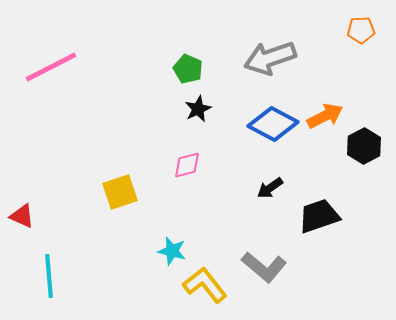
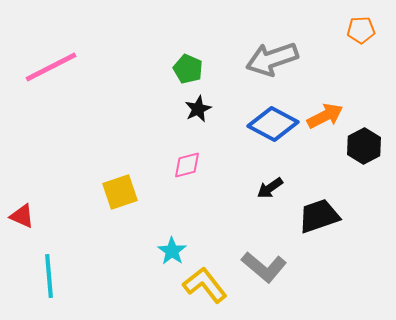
gray arrow: moved 2 px right, 1 px down
cyan star: rotated 20 degrees clockwise
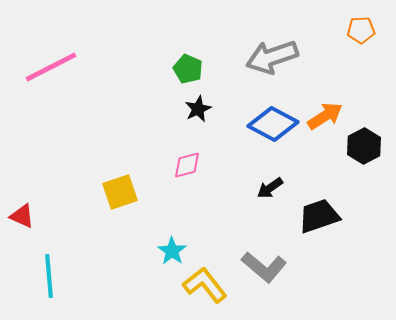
gray arrow: moved 2 px up
orange arrow: rotated 6 degrees counterclockwise
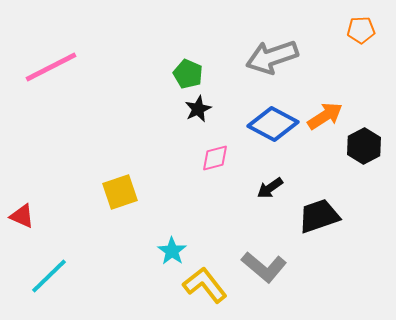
green pentagon: moved 5 px down
pink diamond: moved 28 px right, 7 px up
cyan line: rotated 51 degrees clockwise
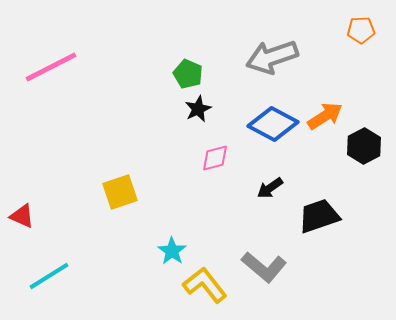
cyan line: rotated 12 degrees clockwise
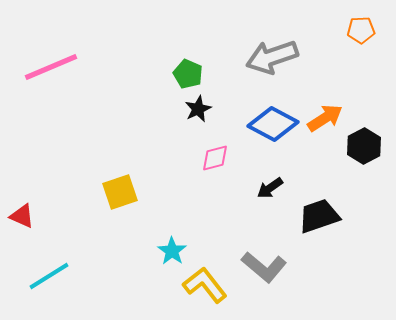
pink line: rotated 4 degrees clockwise
orange arrow: moved 2 px down
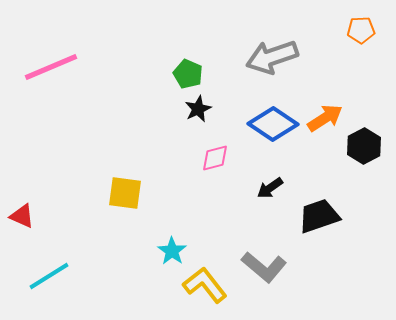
blue diamond: rotated 6 degrees clockwise
yellow square: moved 5 px right, 1 px down; rotated 27 degrees clockwise
